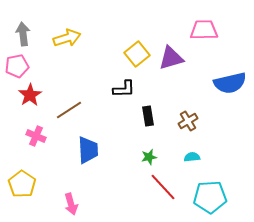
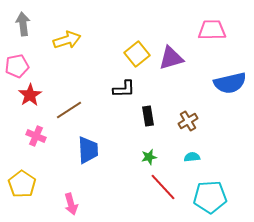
pink trapezoid: moved 8 px right
gray arrow: moved 10 px up
yellow arrow: moved 2 px down
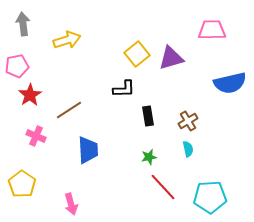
cyan semicircle: moved 4 px left, 8 px up; rotated 84 degrees clockwise
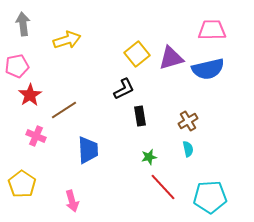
blue semicircle: moved 22 px left, 14 px up
black L-shape: rotated 25 degrees counterclockwise
brown line: moved 5 px left
black rectangle: moved 8 px left
pink arrow: moved 1 px right, 3 px up
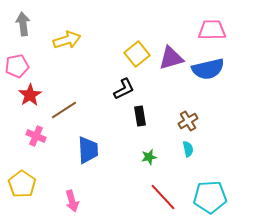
red line: moved 10 px down
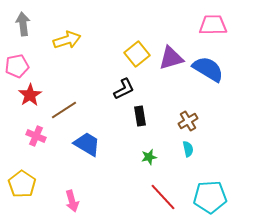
pink trapezoid: moved 1 px right, 5 px up
blue semicircle: rotated 136 degrees counterclockwise
blue trapezoid: moved 1 px left, 6 px up; rotated 56 degrees counterclockwise
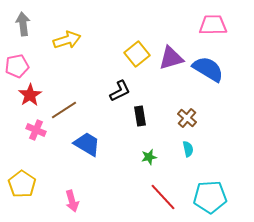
black L-shape: moved 4 px left, 2 px down
brown cross: moved 1 px left, 3 px up; rotated 18 degrees counterclockwise
pink cross: moved 6 px up
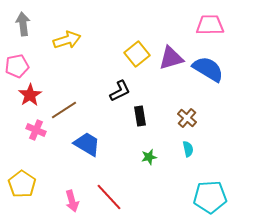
pink trapezoid: moved 3 px left
red line: moved 54 px left
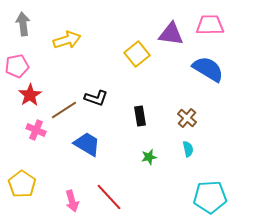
purple triangle: moved 24 px up; rotated 24 degrees clockwise
black L-shape: moved 24 px left, 7 px down; rotated 45 degrees clockwise
